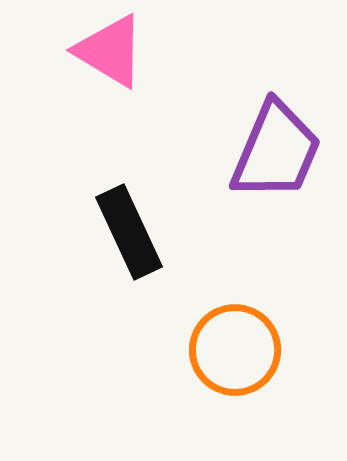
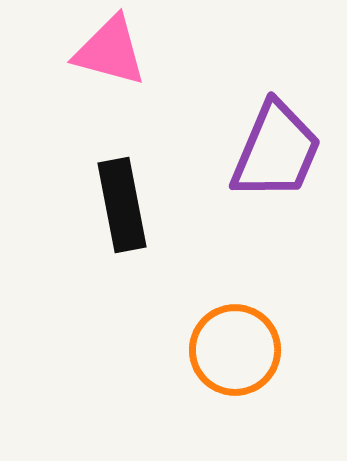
pink triangle: rotated 16 degrees counterclockwise
black rectangle: moved 7 px left, 27 px up; rotated 14 degrees clockwise
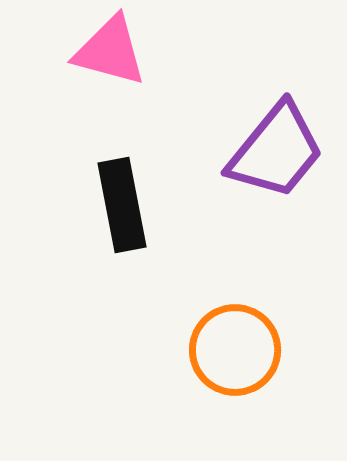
purple trapezoid: rotated 16 degrees clockwise
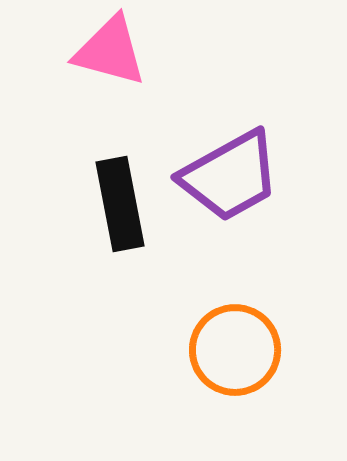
purple trapezoid: moved 46 px left, 25 px down; rotated 22 degrees clockwise
black rectangle: moved 2 px left, 1 px up
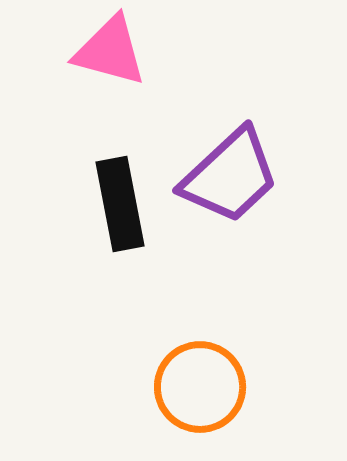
purple trapezoid: rotated 14 degrees counterclockwise
orange circle: moved 35 px left, 37 px down
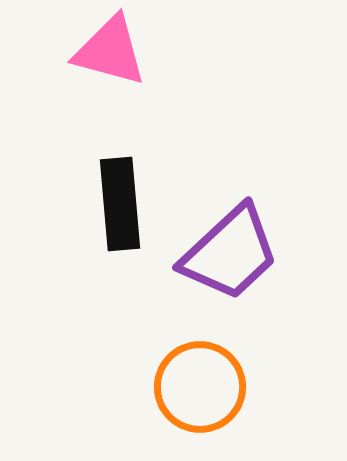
purple trapezoid: moved 77 px down
black rectangle: rotated 6 degrees clockwise
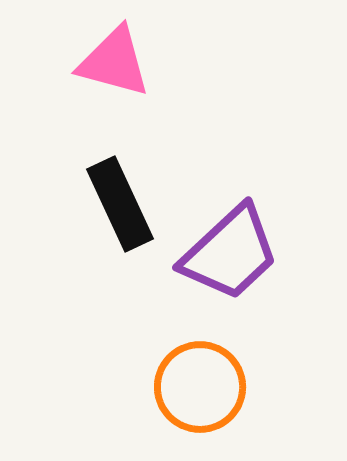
pink triangle: moved 4 px right, 11 px down
black rectangle: rotated 20 degrees counterclockwise
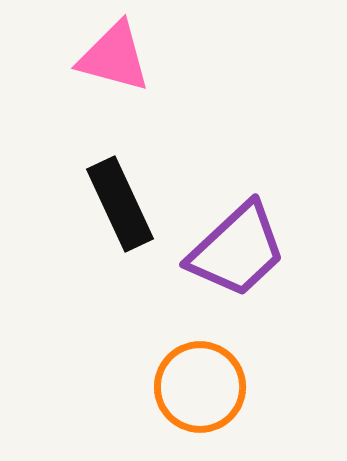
pink triangle: moved 5 px up
purple trapezoid: moved 7 px right, 3 px up
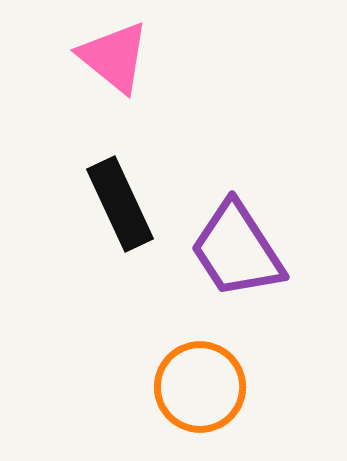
pink triangle: rotated 24 degrees clockwise
purple trapezoid: rotated 100 degrees clockwise
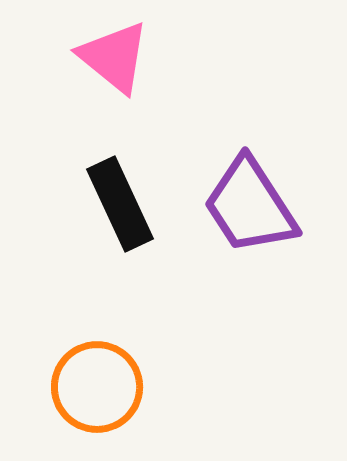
purple trapezoid: moved 13 px right, 44 px up
orange circle: moved 103 px left
